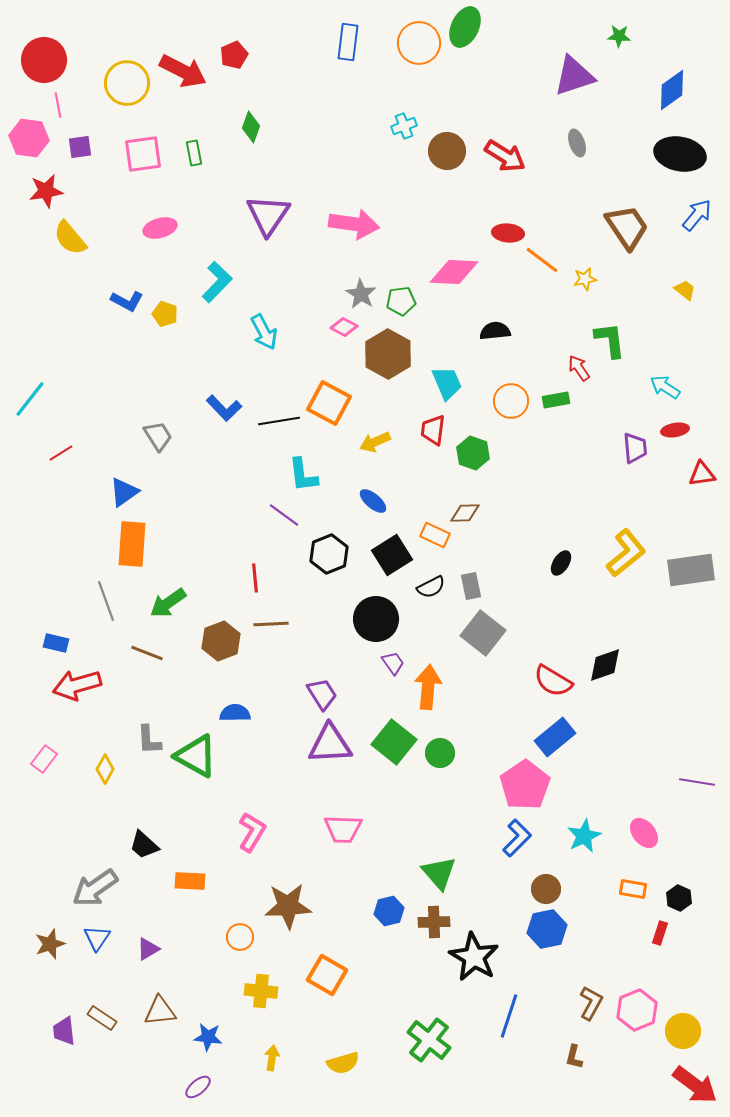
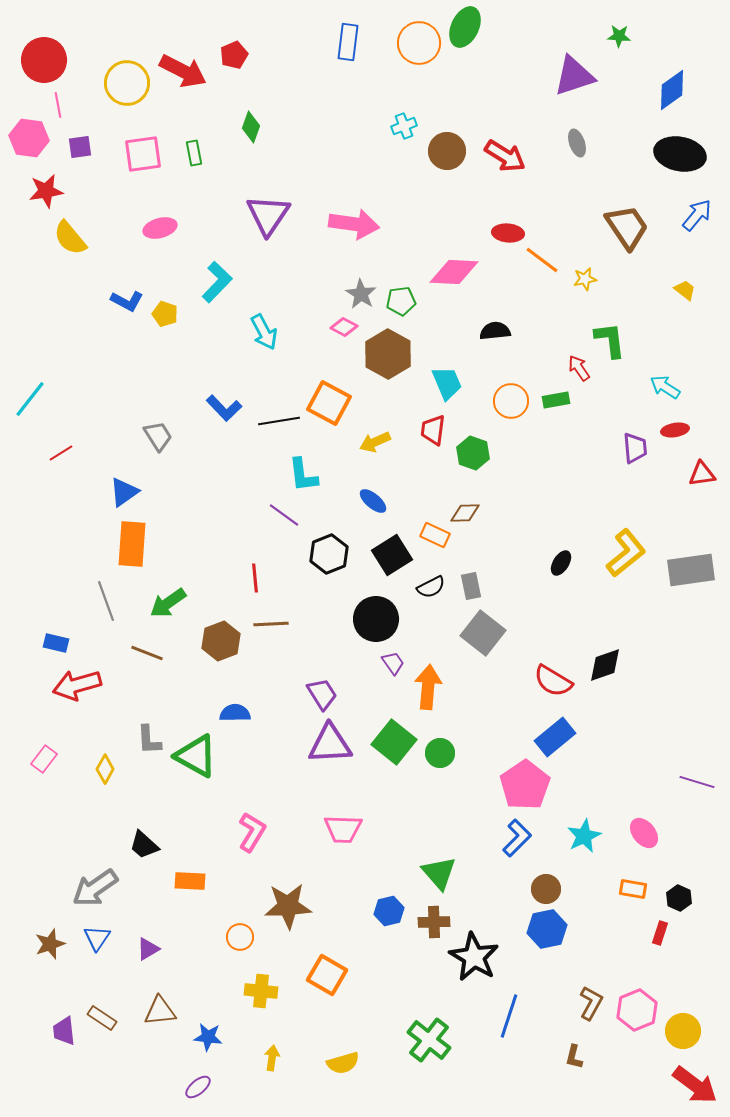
purple line at (697, 782): rotated 8 degrees clockwise
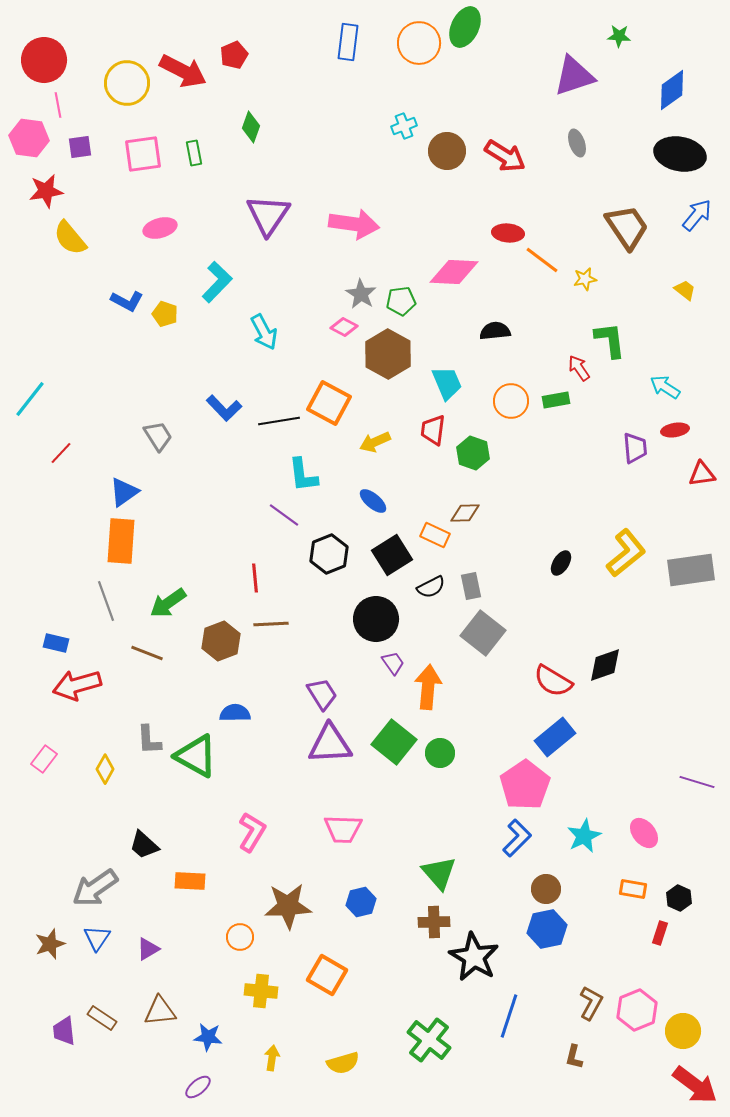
red line at (61, 453): rotated 15 degrees counterclockwise
orange rectangle at (132, 544): moved 11 px left, 3 px up
blue hexagon at (389, 911): moved 28 px left, 9 px up
